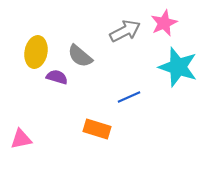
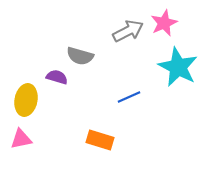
gray arrow: moved 3 px right
yellow ellipse: moved 10 px left, 48 px down
gray semicircle: rotated 24 degrees counterclockwise
cyan star: rotated 9 degrees clockwise
orange rectangle: moved 3 px right, 11 px down
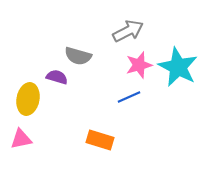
pink star: moved 25 px left, 42 px down; rotated 8 degrees clockwise
gray semicircle: moved 2 px left
yellow ellipse: moved 2 px right, 1 px up
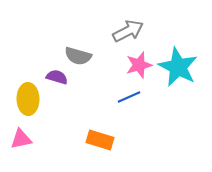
yellow ellipse: rotated 12 degrees counterclockwise
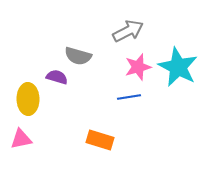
pink star: moved 1 px left, 2 px down
blue line: rotated 15 degrees clockwise
